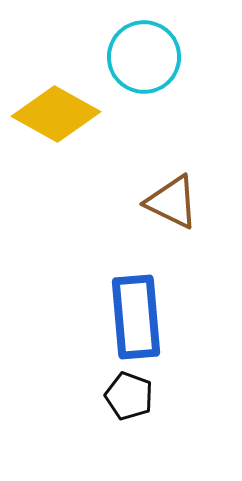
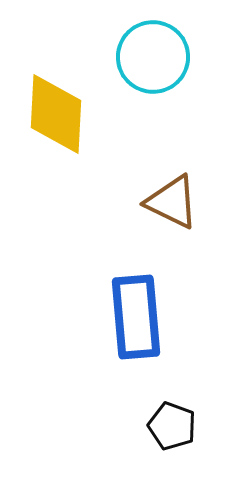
cyan circle: moved 9 px right
yellow diamond: rotated 64 degrees clockwise
black pentagon: moved 43 px right, 30 px down
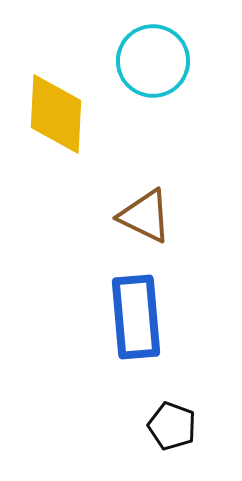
cyan circle: moved 4 px down
brown triangle: moved 27 px left, 14 px down
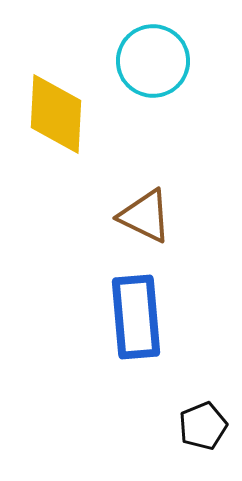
black pentagon: moved 31 px right; rotated 30 degrees clockwise
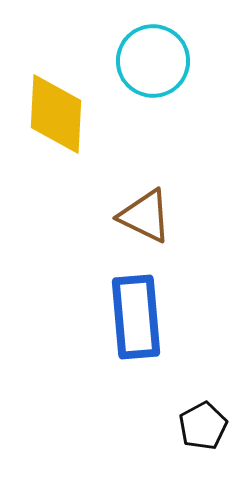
black pentagon: rotated 6 degrees counterclockwise
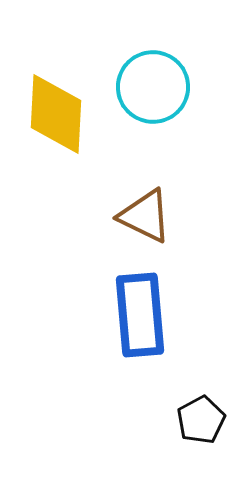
cyan circle: moved 26 px down
blue rectangle: moved 4 px right, 2 px up
black pentagon: moved 2 px left, 6 px up
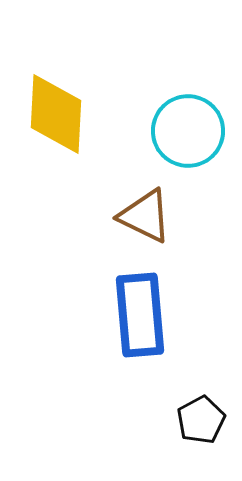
cyan circle: moved 35 px right, 44 px down
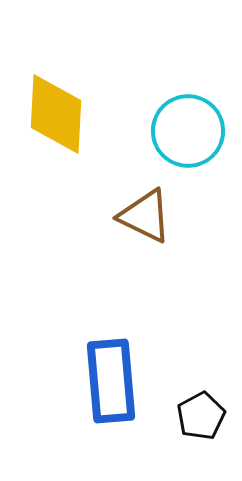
blue rectangle: moved 29 px left, 66 px down
black pentagon: moved 4 px up
